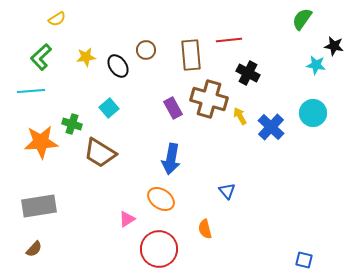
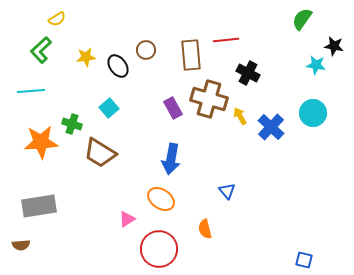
red line: moved 3 px left
green L-shape: moved 7 px up
brown semicircle: moved 13 px left, 4 px up; rotated 42 degrees clockwise
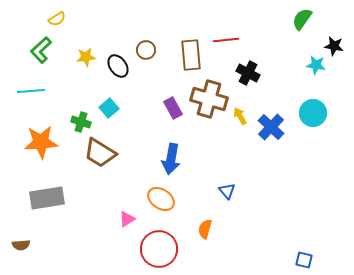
green cross: moved 9 px right, 2 px up
gray rectangle: moved 8 px right, 8 px up
orange semicircle: rotated 30 degrees clockwise
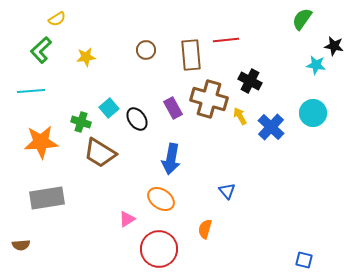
black ellipse: moved 19 px right, 53 px down
black cross: moved 2 px right, 8 px down
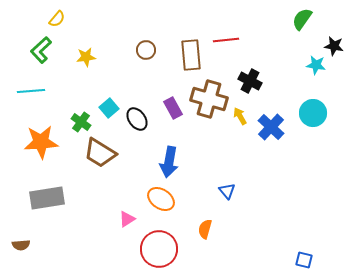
yellow semicircle: rotated 18 degrees counterclockwise
green cross: rotated 18 degrees clockwise
blue arrow: moved 2 px left, 3 px down
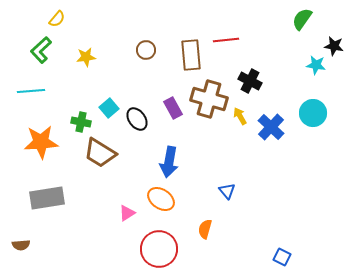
green cross: rotated 24 degrees counterclockwise
pink triangle: moved 6 px up
blue square: moved 22 px left, 3 px up; rotated 12 degrees clockwise
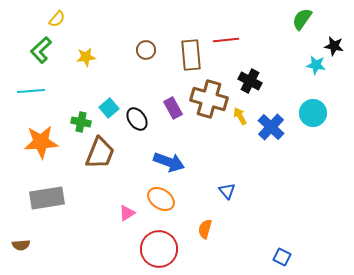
brown trapezoid: rotated 100 degrees counterclockwise
blue arrow: rotated 80 degrees counterclockwise
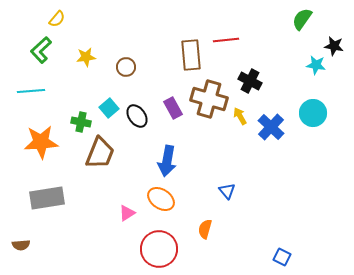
brown circle: moved 20 px left, 17 px down
black ellipse: moved 3 px up
blue arrow: moved 2 px left, 1 px up; rotated 80 degrees clockwise
